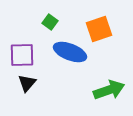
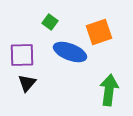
orange square: moved 3 px down
green arrow: rotated 64 degrees counterclockwise
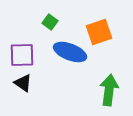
black triangle: moved 4 px left; rotated 36 degrees counterclockwise
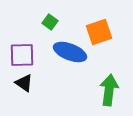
black triangle: moved 1 px right
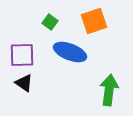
orange square: moved 5 px left, 11 px up
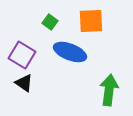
orange square: moved 3 px left; rotated 16 degrees clockwise
purple square: rotated 32 degrees clockwise
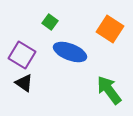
orange square: moved 19 px right, 8 px down; rotated 36 degrees clockwise
green arrow: rotated 44 degrees counterclockwise
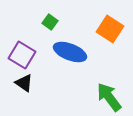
green arrow: moved 7 px down
